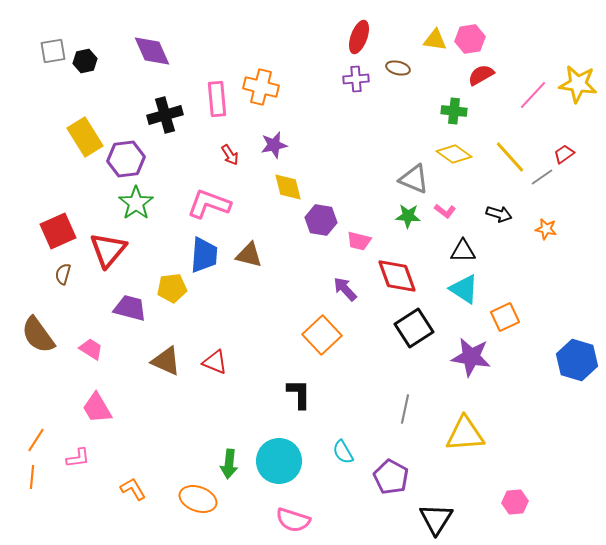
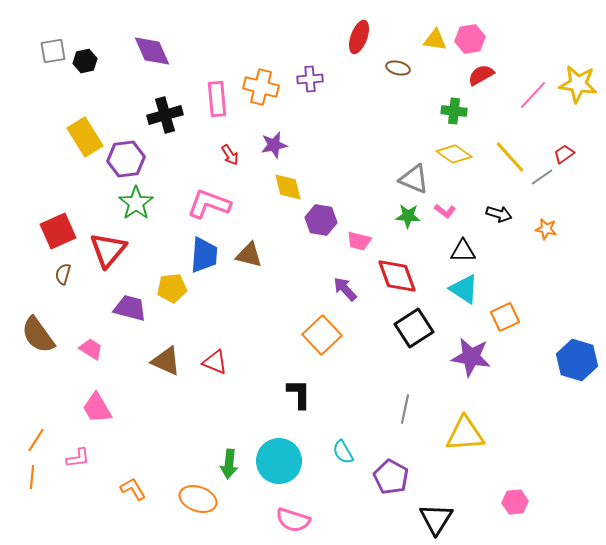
purple cross at (356, 79): moved 46 px left
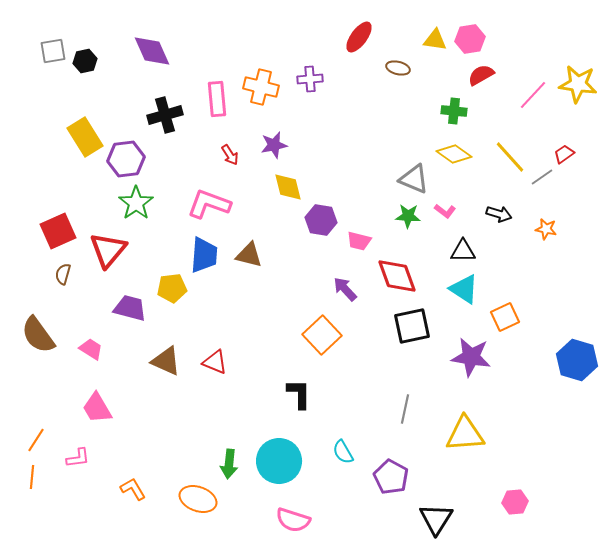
red ellipse at (359, 37): rotated 16 degrees clockwise
black square at (414, 328): moved 2 px left, 2 px up; rotated 21 degrees clockwise
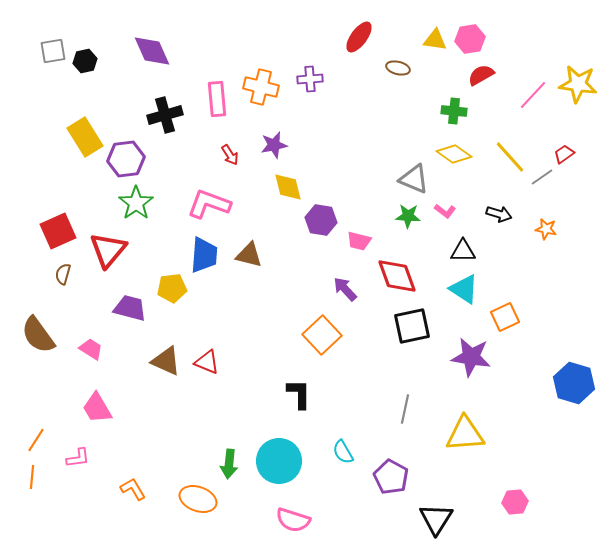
blue hexagon at (577, 360): moved 3 px left, 23 px down
red triangle at (215, 362): moved 8 px left
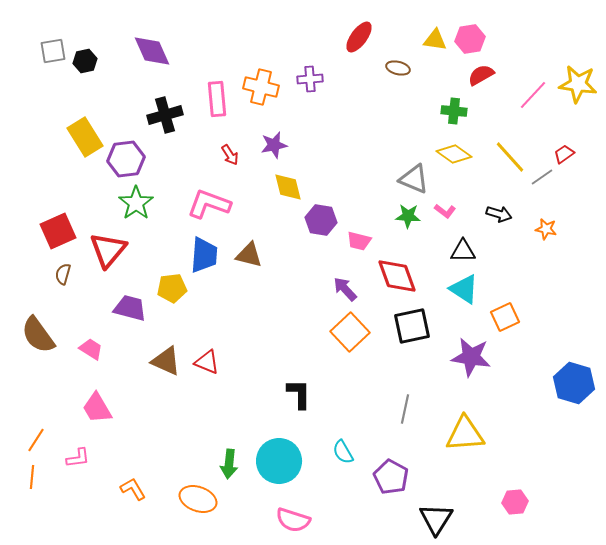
orange square at (322, 335): moved 28 px right, 3 px up
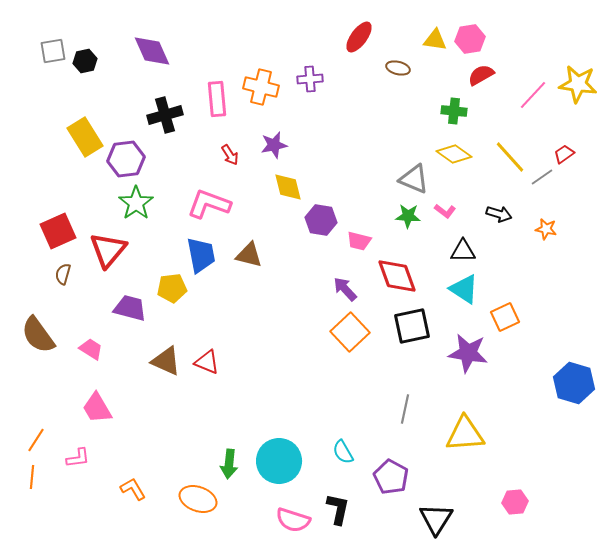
blue trapezoid at (204, 255): moved 3 px left; rotated 15 degrees counterclockwise
purple star at (471, 357): moved 3 px left, 4 px up
black L-shape at (299, 394): moved 39 px right, 115 px down; rotated 12 degrees clockwise
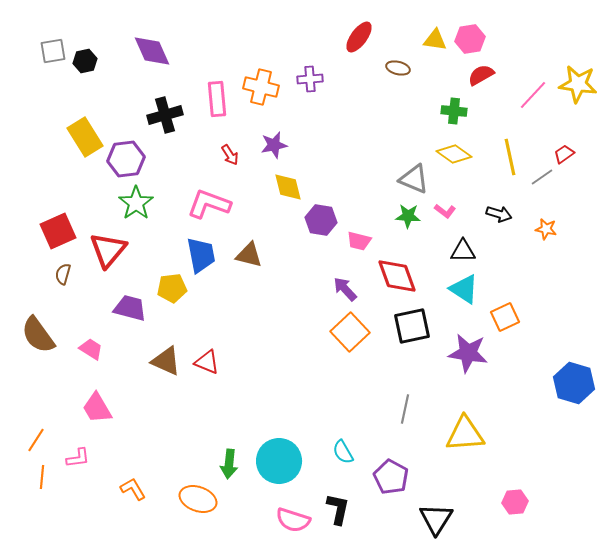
yellow line at (510, 157): rotated 30 degrees clockwise
orange line at (32, 477): moved 10 px right
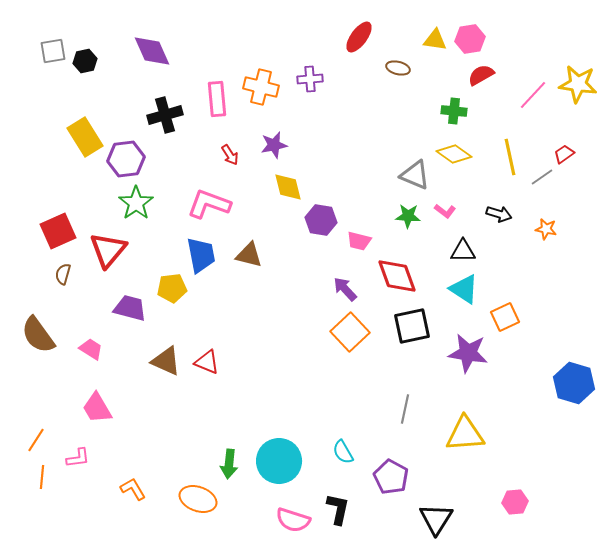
gray triangle at (414, 179): moved 1 px right, 4 px up
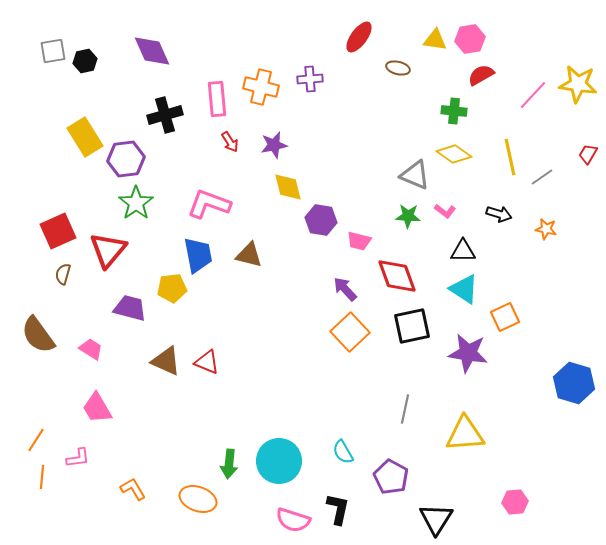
red trapezoid at (564, 154): moved 24 px right; rotated 25 degrees counterclockwise
red arrow at (230, 155): moved 13 px up
blue trapezoid at (201, 255): moved 3 px left
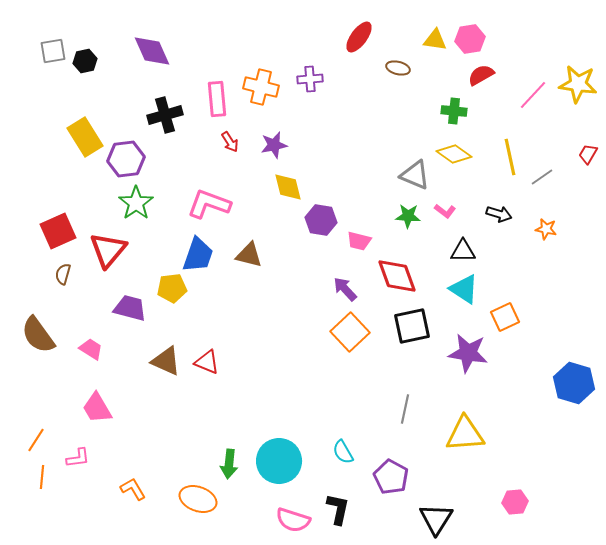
blue trapezoid at (198, 255): rotated 30 degrees clockwise
